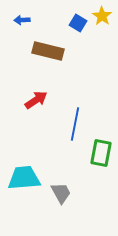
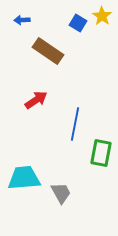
brown rectangle: rotated 20 degrees clockwise
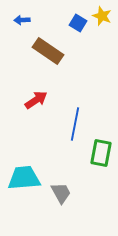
yellow star: rotated 12 degrees counterclockwise
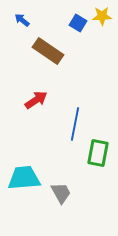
yellow star: rotated 24 degrees counterclockwise
blue arrow: rotated 42 degrees clockwise
green rectangle: moved 3 px left
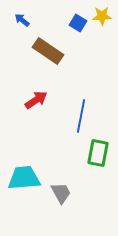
blue line: moved 6 px right, 8 px up
